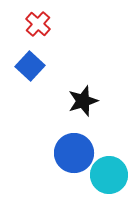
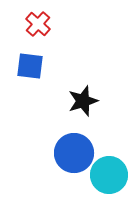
blue square: rotated 36 degrees counterclockwise
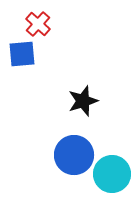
blue square: moved 8 px left, 12 px up; rotated 12 degrees counterclockwise
blue circle: moved 2 px down
cyan circle: moved 3 px right, 1 px up
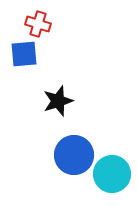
red cross: rotated 25 degrees counterclockwise
blue square: moved 2 px right
black star: moved 25 px left
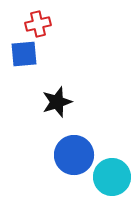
red cross: rotated 30 degrees counterclockwise
black star: moved 1 px left, 1 px down
cyan circle: moved 3 px down
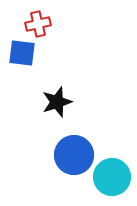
blue square: moved 2 px left, 1 px up; rotated 12 degrees clockwise
